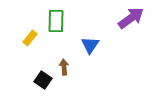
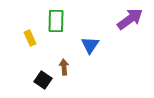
purple arrow: moved 1 px left, 1 px down
yellow rectangle: rotated 63 degrees counterclockwise
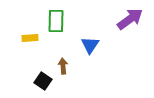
yellow rectangle: rotated 70 degrees counterclockwise
brown arrow: moved 1 px left, 1 px up
black square: moved 1 px down
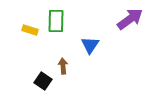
yellow rectangle: moved 8 px up; rotated 21 degrees clockwise
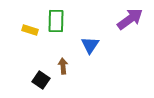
black square: moved 2 px left, 1 px up
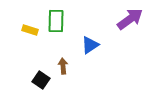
blue triangle: rotated 24 degrees clockwise
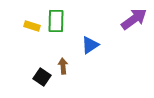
purple arrow: moved 4 px right
yellow rectangle: moved 2 px right, 4 px up
black square: moved 1 px right, 3 px up
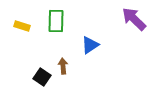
purple arrow: rotated 100 degrees counterclockwise
yellow rectangle: moved 10 px left
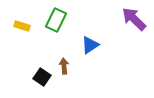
green rectangle: moved 1 px up; rotated 25 degrees clockwise
brown arrow: moved 1 px right
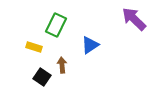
green rectangle: moved 5 px down
yellow rectangle: moved 12 px right, 21 px down
brown arrow: moved 2 px left, 1 px up
